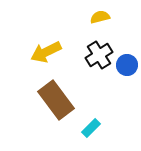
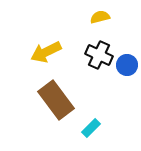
black cross: rotated 32 degrees counterclockwise
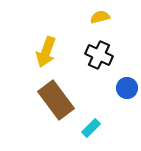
yellow arrow: rotated 44 degrees counterclockwise
blue circle: moved 23 px down
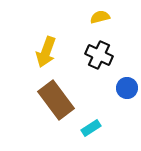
cyan rectangle: rotated 12 degrees clockwise
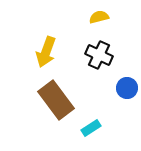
yellow semicircle: moved 1 px left
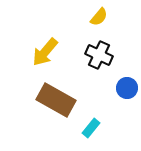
yellow semicircle: rotated 144 degrees clockwise
yellow arrow: moved 1 px left; rotated 20 degrees clockwise
brown rectangle: rotated 24 degrees counterclockwise
cyan rectangle: rotated 18 degrees counterclockwise
